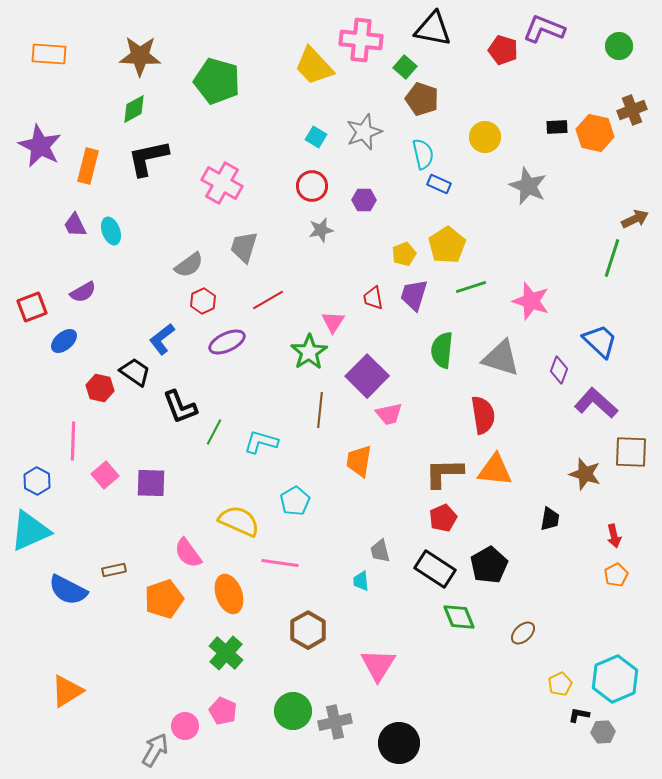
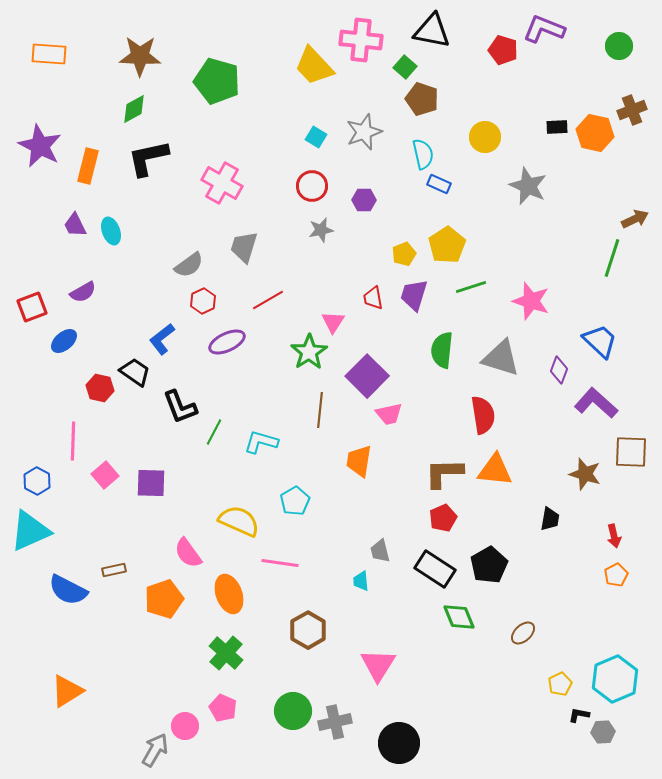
black triangle at (433, 29): moved 1 px left, 2 px down
pink pentagon at (223, 711): moved 3 px up
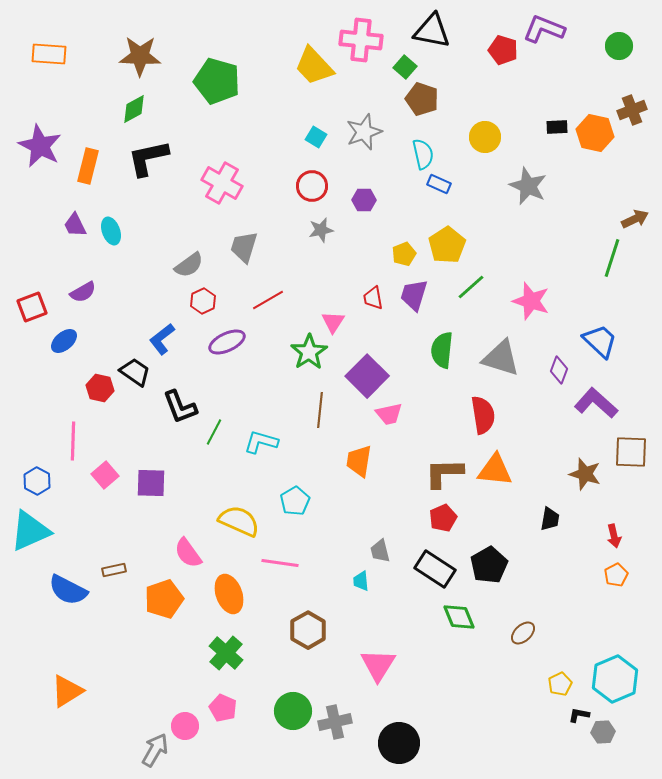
green line at (471, 287): rotated 24 degrees counterclockwise
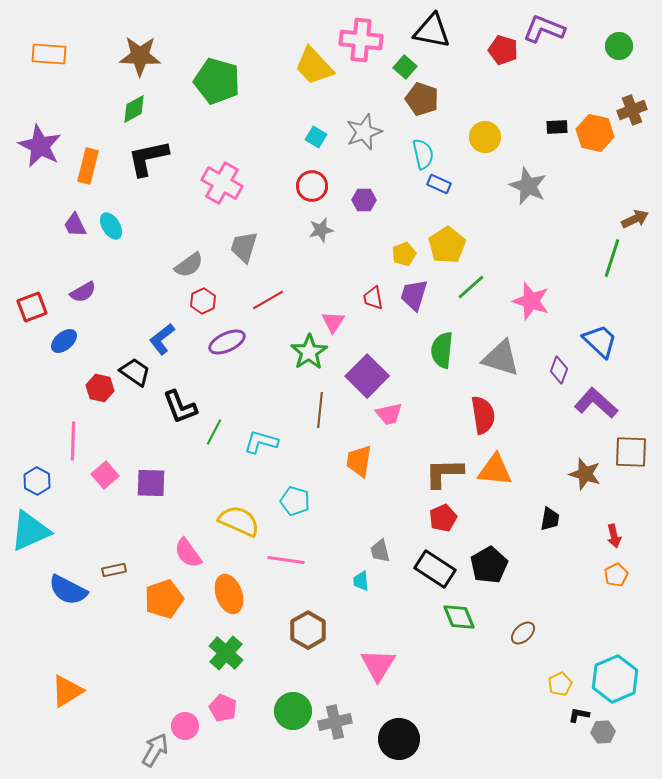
cyan ellipse at (111, 231): moved 5 px up; rotated 12 degrees counterclockwise
cyan pentagon at (295, 501): rotated 24 degrees counterclockwise
pink line at (280, 563): moved 6 px right, 3 px up
black circle at (399, 743): moved 4 px up
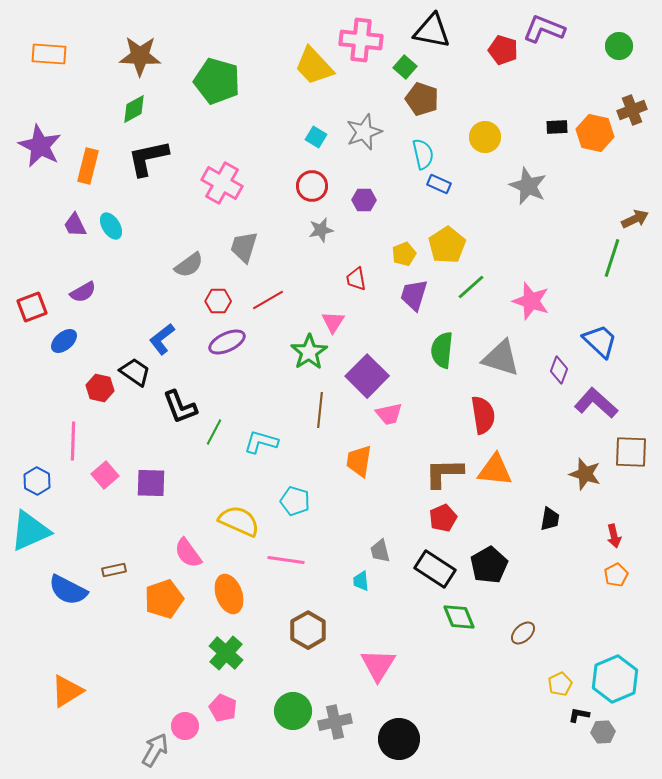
red trapezoid at (373, 298): moved 17 px left, 19 px up
red hexagon at (203, 301): moved 15 px right; rotated 25 degrees clockwise
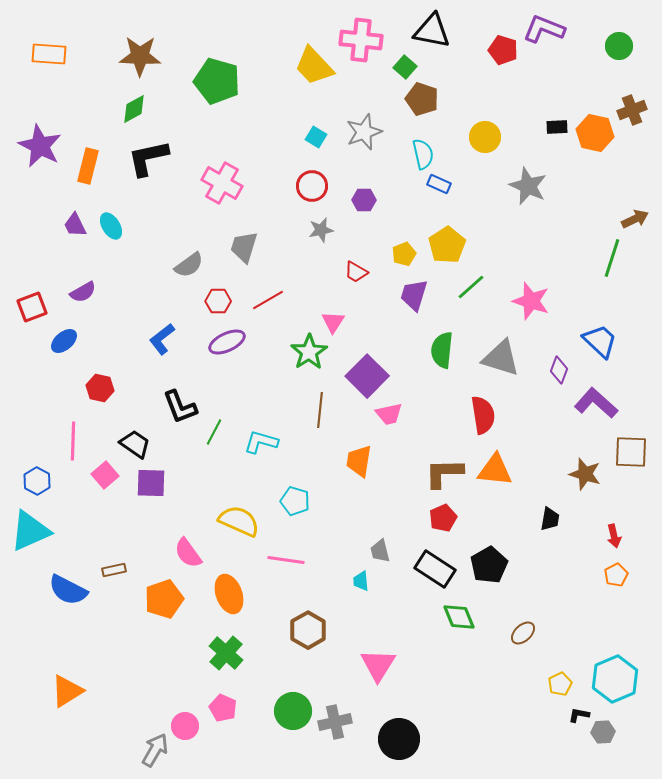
red trapezoid at (356, 279): moved 7 px up; rotated 50 degrees counterclockwise
black trapezoid at (135, 372): moved 72 px down
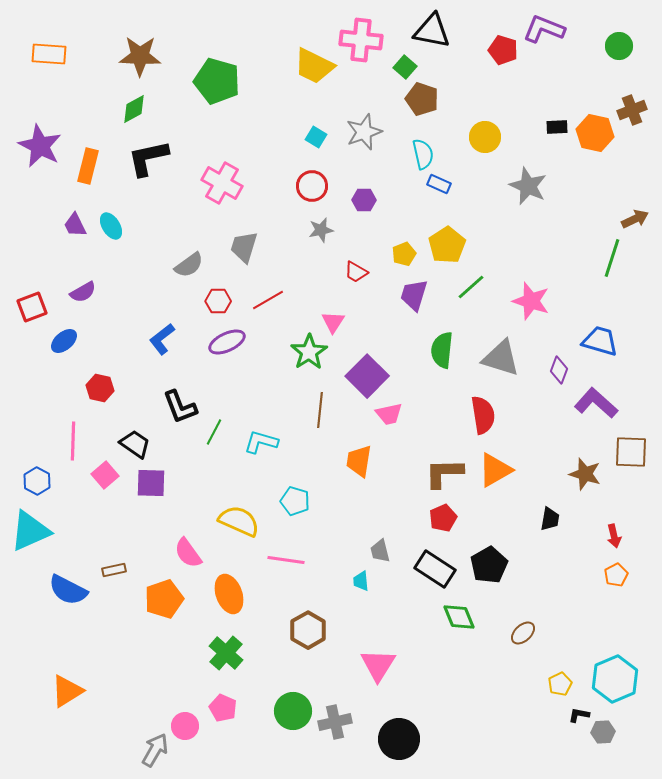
yellow trapezoid at (314, 66): rotated 21 degrees counterclockwise
blue trapezoid at (600, 341): rotated 27 degrees counterclockwise
orange triangle at (495, 470): rotated 36 degrees counterclockwise
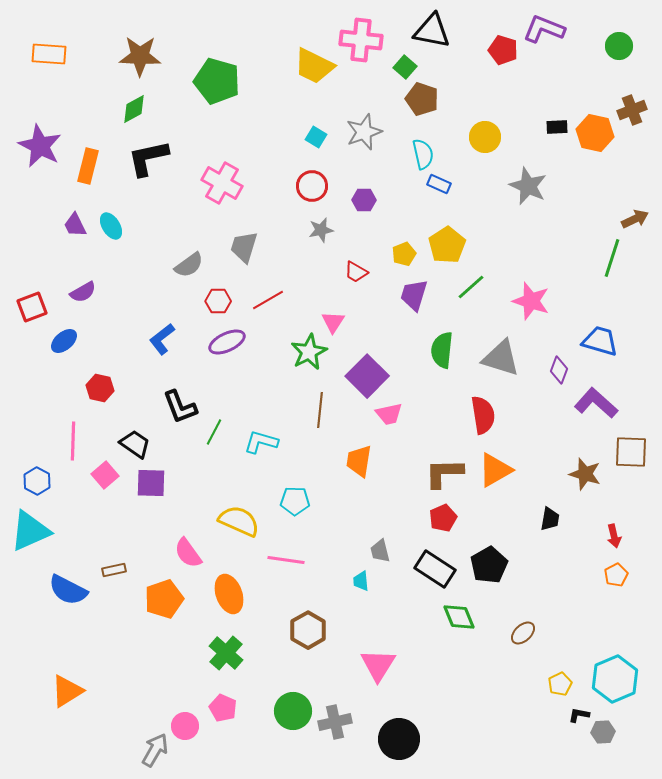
green star at (309, 352): rotated 6 degrees clockwise
cyan pentagon at (295, 501): rotated 16 degrees counterclockwise
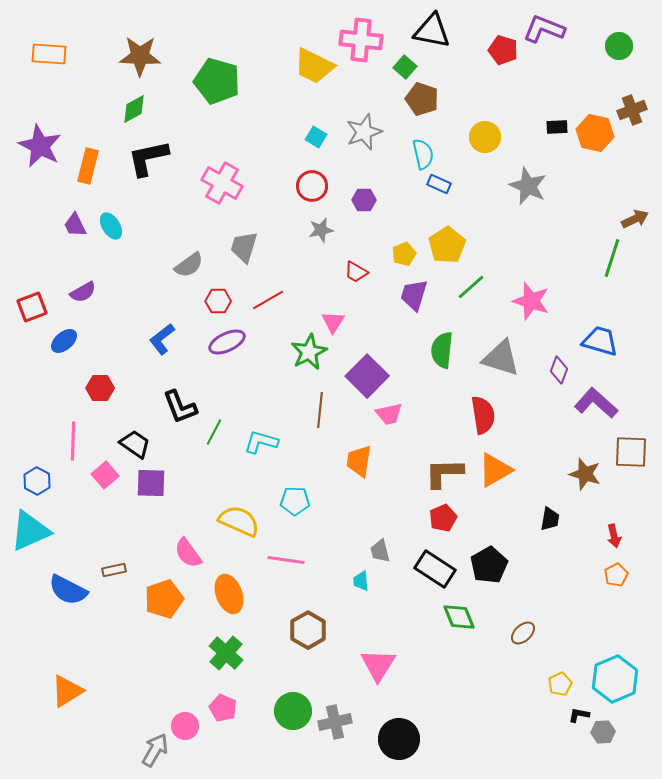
red hexagon at (100, 388): rotated 12 degrees counterclockwise
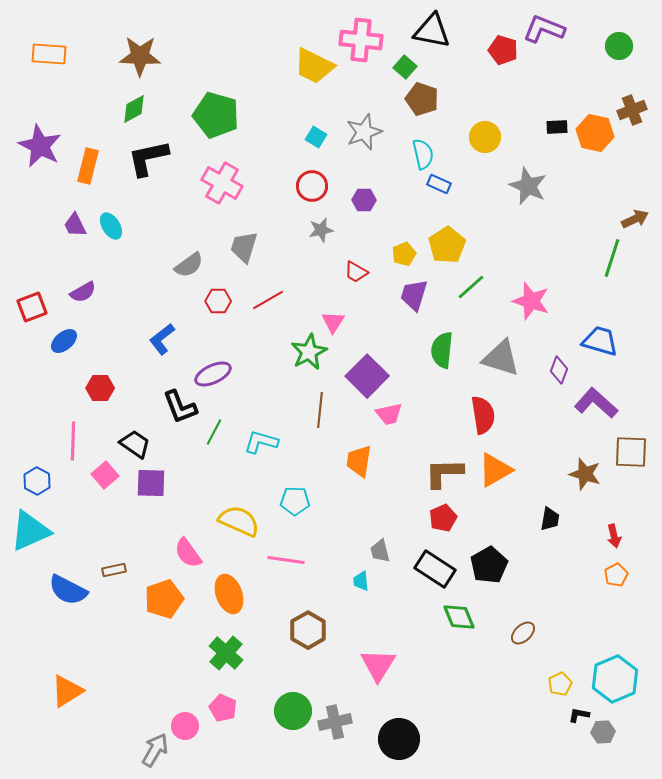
green pentagon at (217, 81): moved 1 px left, 34 px down
purple ellipse at (227, 342): moved 14 px left, 32 px down
